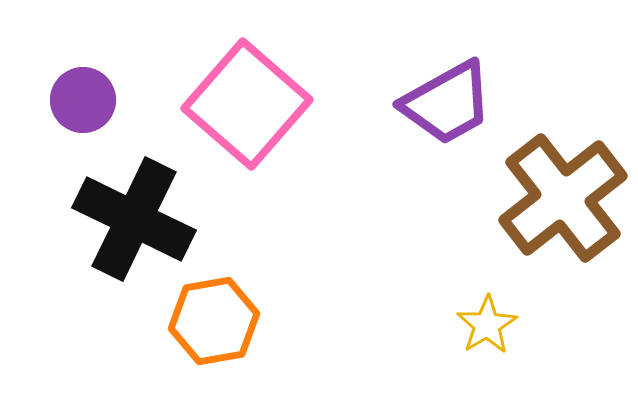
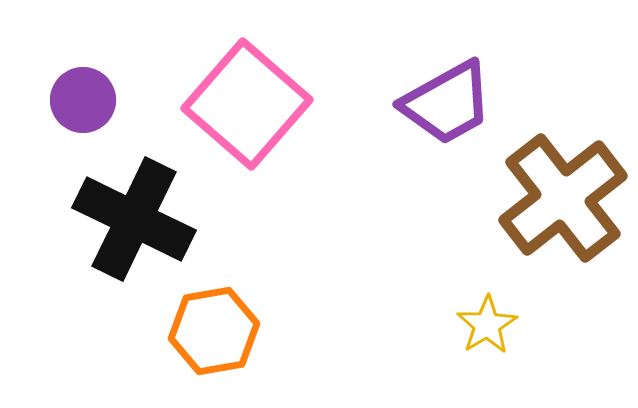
orange hexagon: moved 10 px down
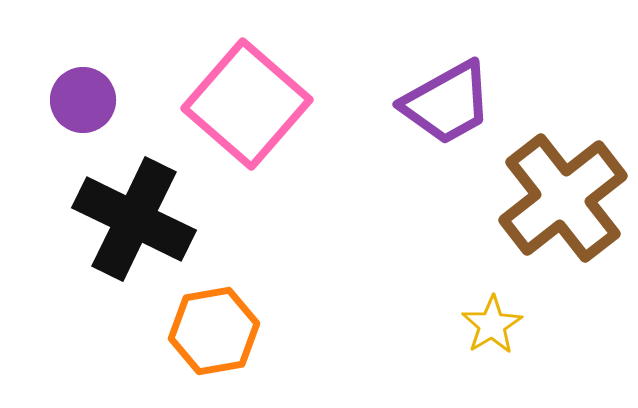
yellow star: moved 5 px right
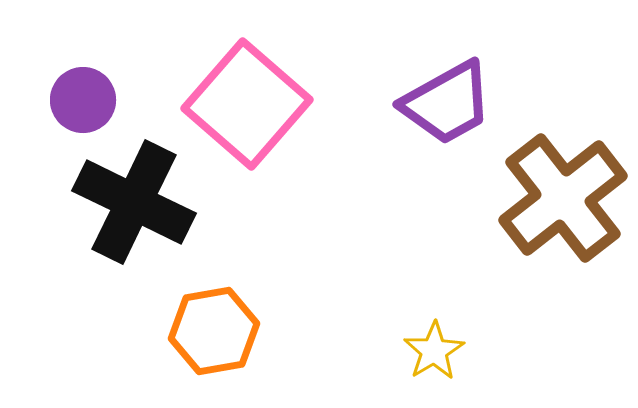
black cross: moved 17 px up
yellow star: moved 58 px left, 26 px down
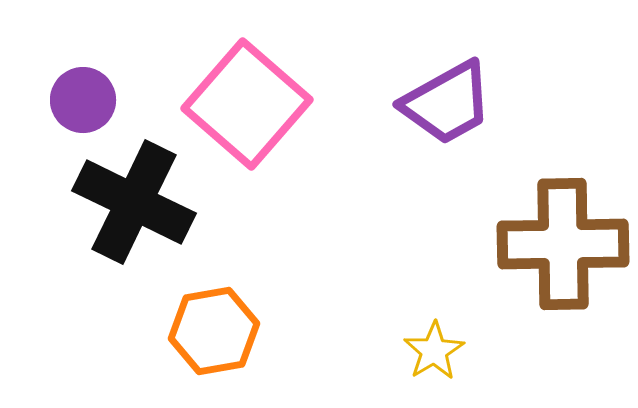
brown cross: moved 46 px down; rotated 37 degrees clockwise
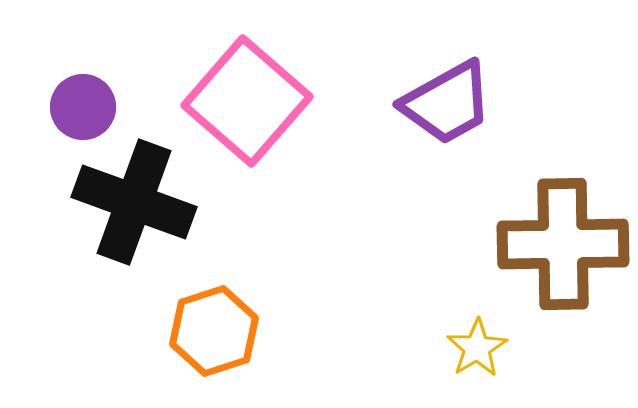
purple circle: moved 7 px down
pink square: moved 3 px up
black cross: rotated 6 degrees counterclockwise
orange hexagon: rotated 8 degrees counterclockwise
yellow star: moved 43 px right, 3 px up
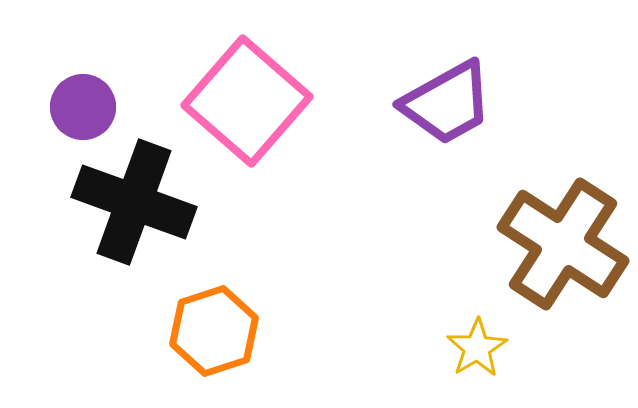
brown cross: rotated 34 degrees clockwise
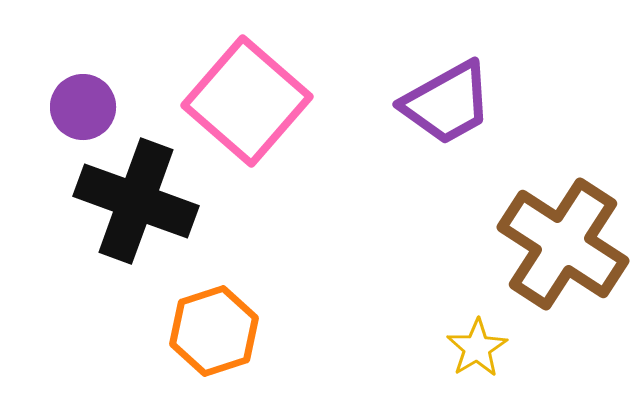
black cross: moved 2 px right, 1 px up
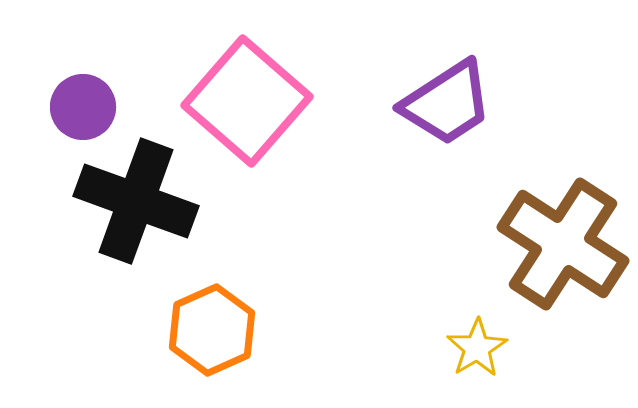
purple trapezoid: rotated 4 degrees counterclockwise
orange hexagon: moved 2 px left, 1 px up; rotated 6 degrees counterclockwise
